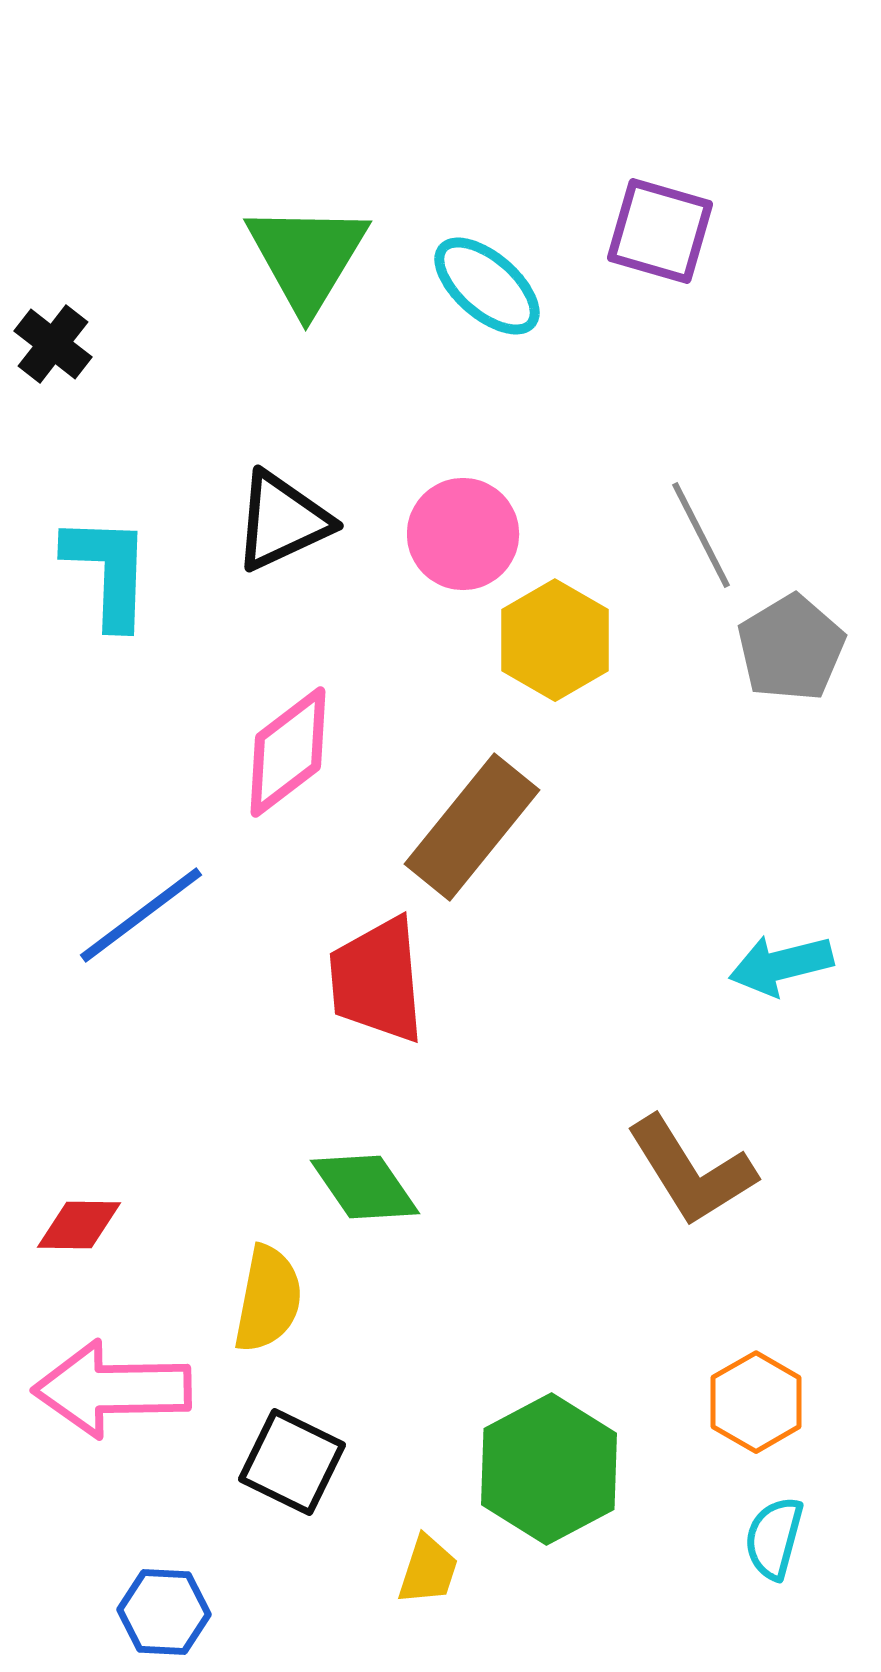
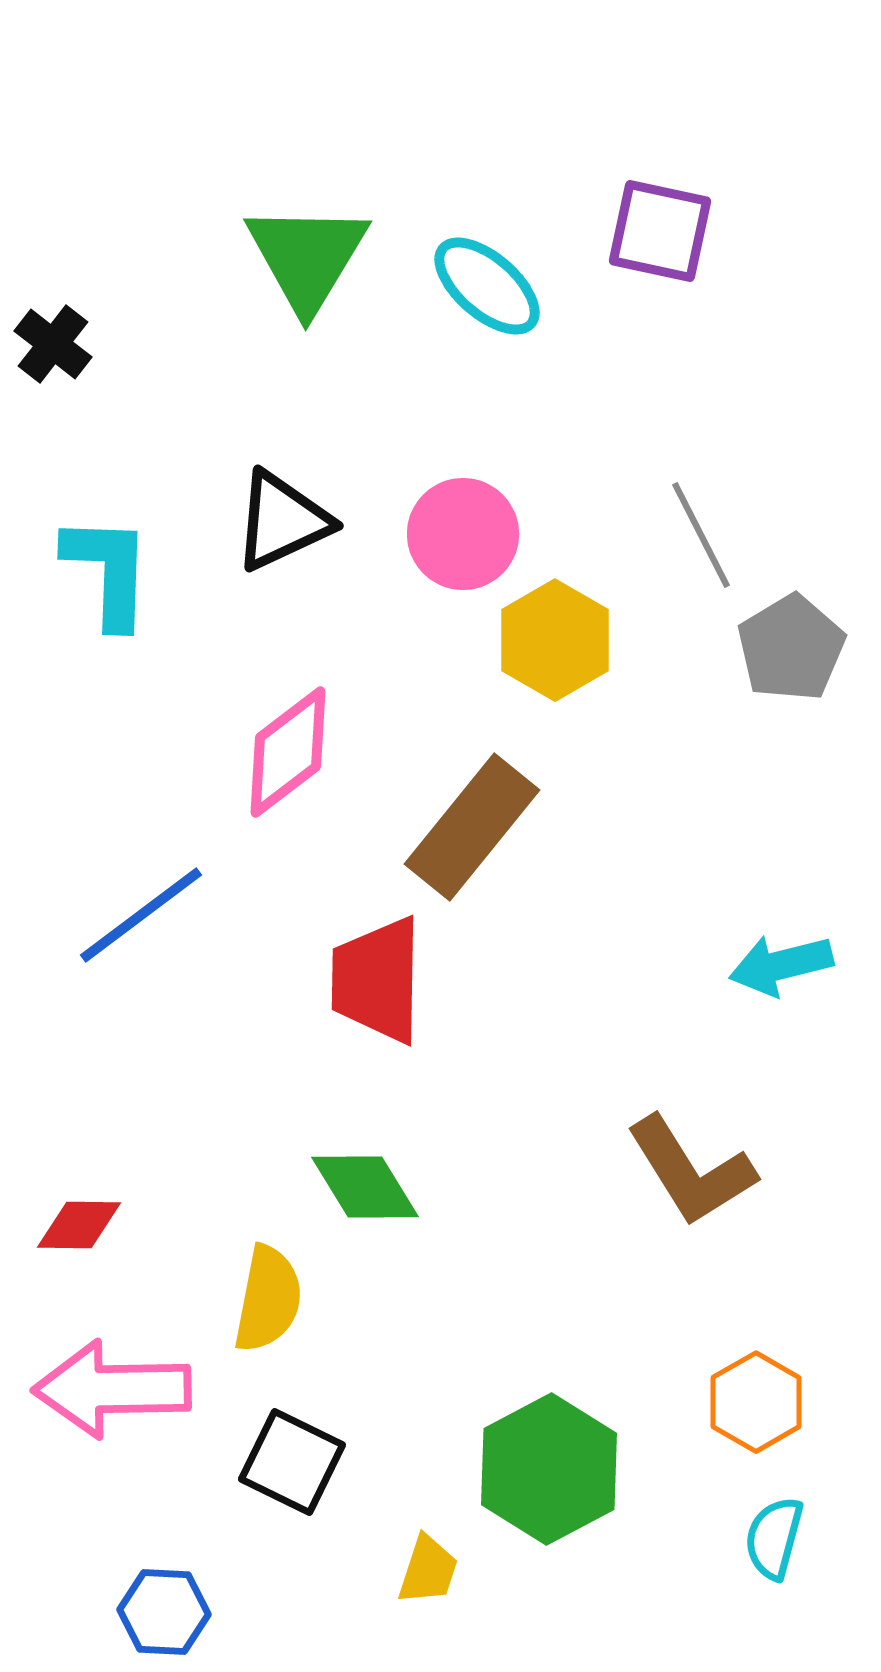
purple square: rotated 4 degrees counterclockwise
red trapezoid: rotated 6 degrees clockwise
green diamond: rotated 3 degrees clockwise
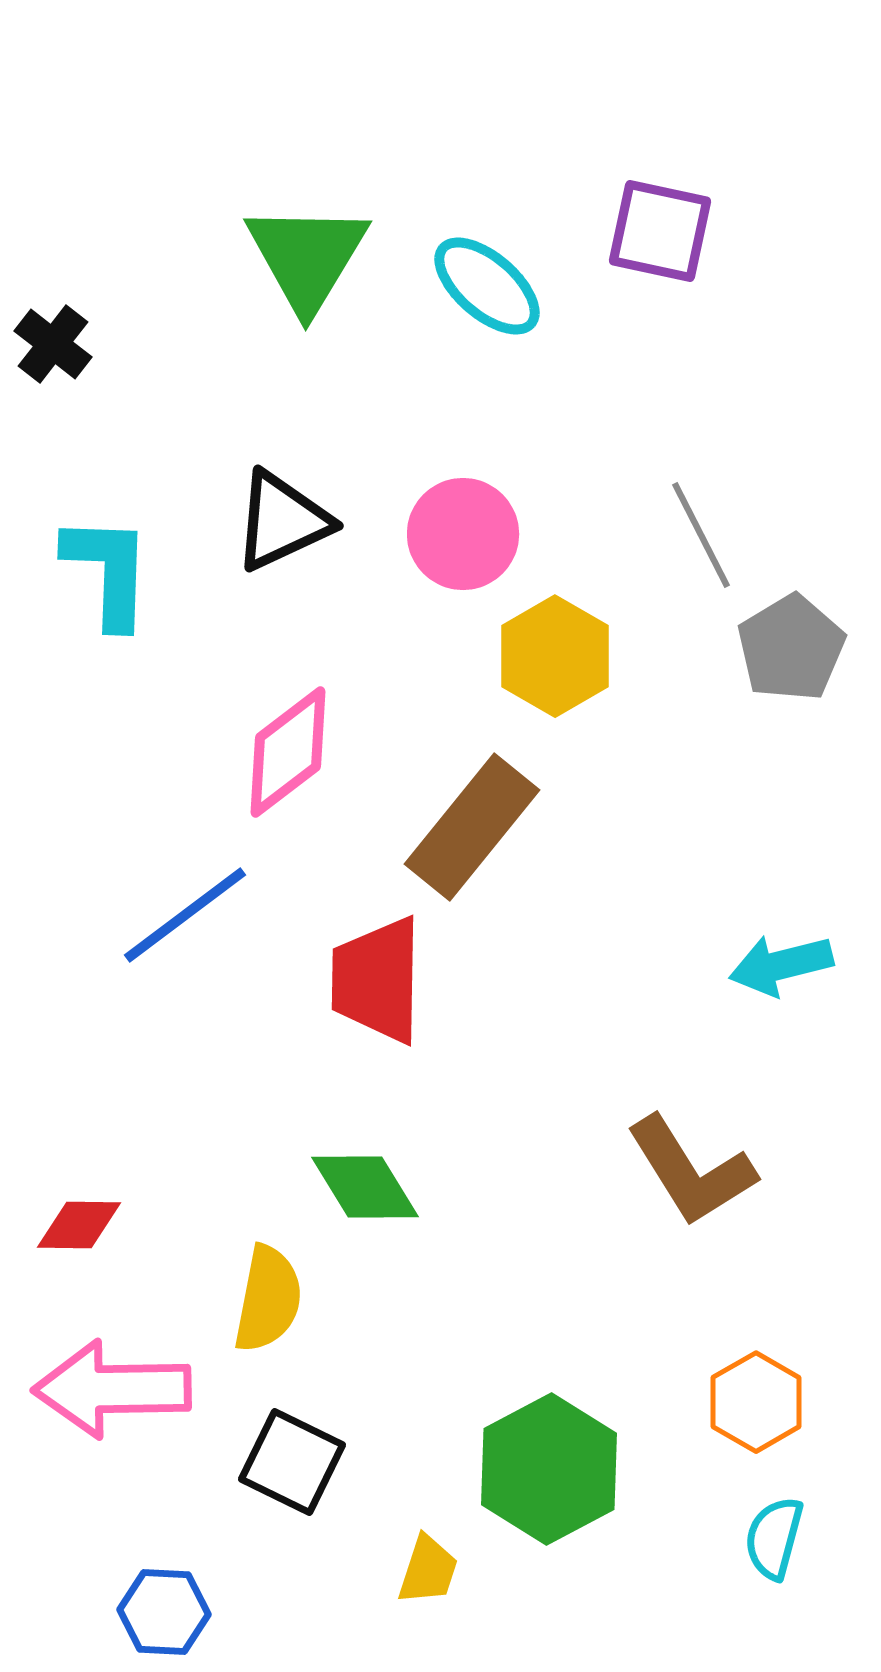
yellow hexagon: moved 16 px down
blue line: moved 44 px right
